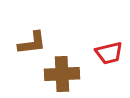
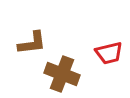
brown cross: rotated 24 degrees clockwise
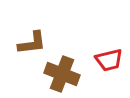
red trapezoid: moved 7 px down
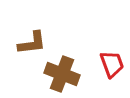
red trapezoid: moved 3 px right, 4 px down; rotated 96 degrees counterclockwise
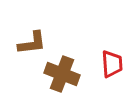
red trapezoid: rotated 16 degrees clockwise
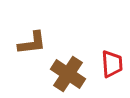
brown cross: moved 6 px right; rotated 12 degrees clockwise
